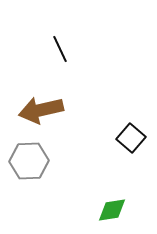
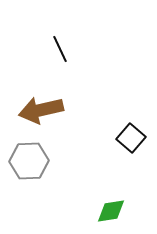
green diamond: moved 1 px left, 1 px down
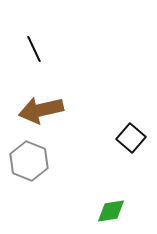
black line: moved 26 px left
gray hexagon: rotated 24 degrees clockwise
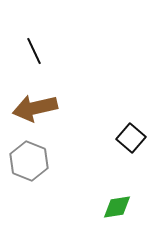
black line: moved 2 px down
brown arrow: moved 6 px left, 2 px up
green diamond: moved 6 px right, 4 px up
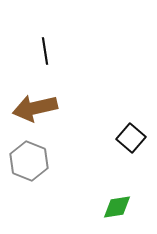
black line: moved 11 px right; rotated 16 degrees clockwise
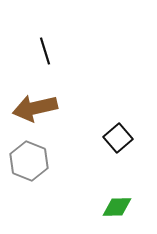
black line: rotated 8 degrees counterclockwise
black square: moved 13 px left; rotated 8 degrees clockwise
green diamond: rotated 8 degrees clockwise
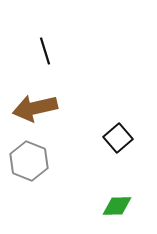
green diamond: moved 1 px up
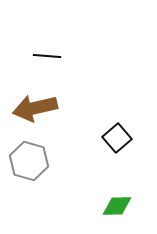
black line: moved 2 px right, 5 px down; rotated 68 degrees counterclockwise
black square: moved 1 px left
gray hexagon: rotated 6 degrees counterclockwise
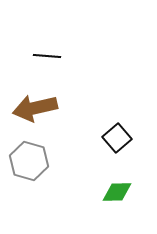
green diamond: moved 14 px up
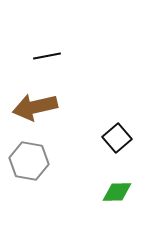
black line: rotated 16 degrees counterclockwise
brown arrow: moved 1 px up
gray hexagon: rotated 6 degrees counterclockwise
